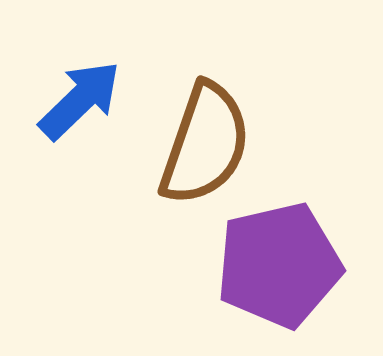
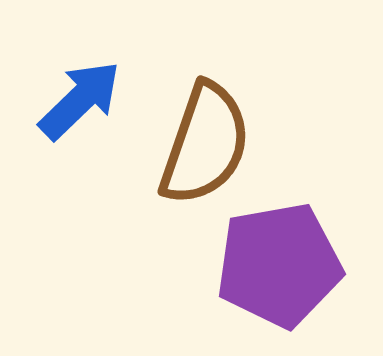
purple pentagon: rotated 3 degrees clockwise
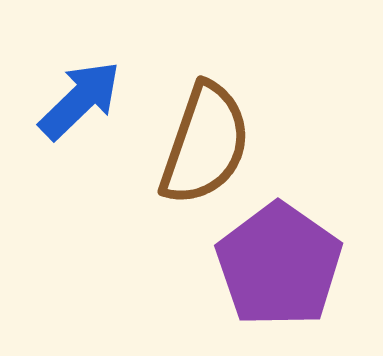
purple pentagon: rotated 27 degrees counterclockwise
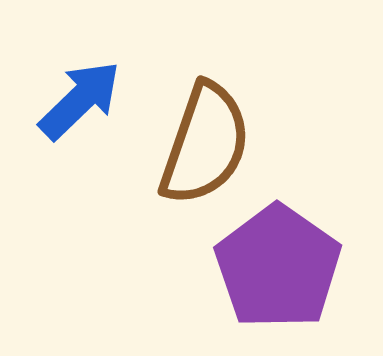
purple pentagon: moved 1 px left, 2 px down
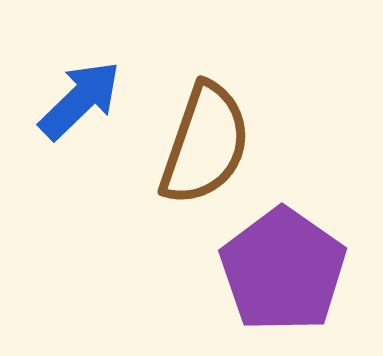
purple pentagon: moved 5 px right, 3 px down
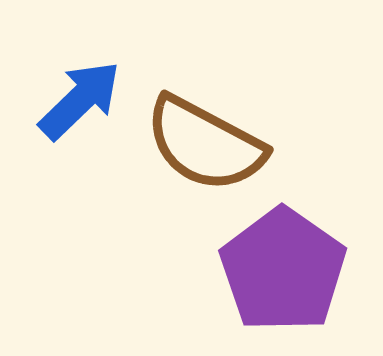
brown semicircle: rotated 99 degrees clockwise
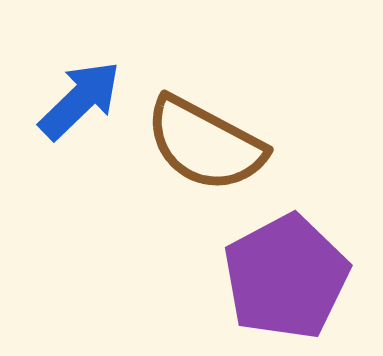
purple pentagon: moved 3 px right, 7 px down; rotated 9 degrees clockwise
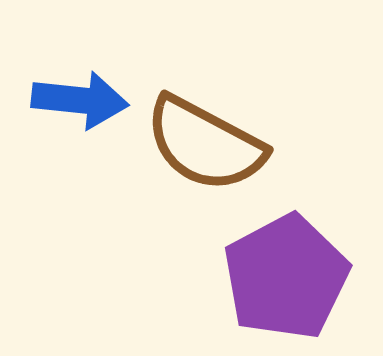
blue arrow: rotated 50 degrees clockwise
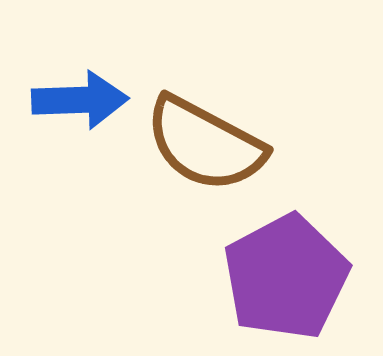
blue arrow: rotated 8 degrees counterclockwise
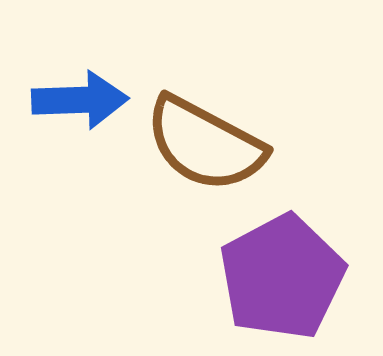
purple pentagon: moved 4 px left
